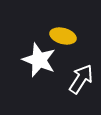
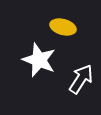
yellow ellipse: moved 9 px up
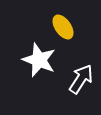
yellow ellipse: rotated 40 degrees clockwise
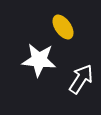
white star: rotated 16 degrees counterclockwise
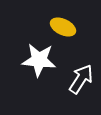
yellow ellipse: rotated 30 degrees counterclockwise
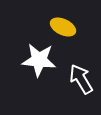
white arrow: rotated 64 degrees counterclockwise
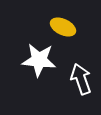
white arrow: rotated 12 degrees clockwise
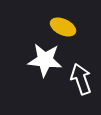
white star: moved 6 px right
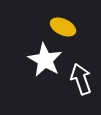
white star: rotated 24 degrees clockwise
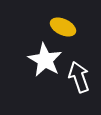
white arrow: moved 2 px left, 2 px up
